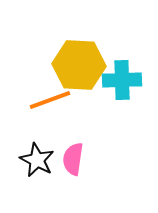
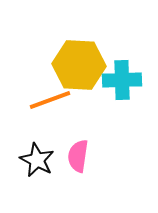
pink semicircle: moved 5 px right, 3 px up
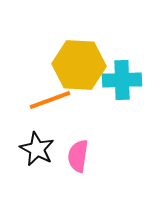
black star: moved 11 px up
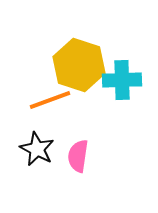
yellow hexagon: rotated 15 degrees clockwise
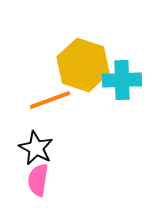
yellow hexagon: moved 4 px right
black star: moved 1 px left, 1 px up
pink semicircle: moved 40 px left, 24 px down
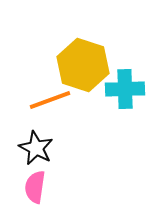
cyan cross: moved 3 px right, 9 px down
pink semicircle: moved 3 px left, 7 px down
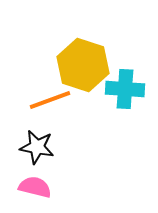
cyan cross: rotated 6 degrees clockwise
black star: moved 1 px right, 1 px up; rotated 16 degrees counterclockwise
pink semicircle: rotated 96 degrees clockwise
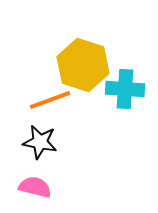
black star: moved 3 px right, 5 px up
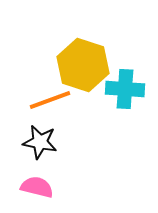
pink semicircle: moved 2 px right
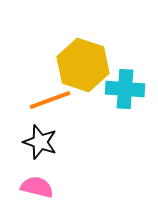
black star: rotated 8 degrees clockwise
